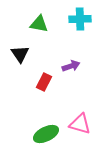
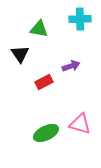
green triangle: moved 5 px down
red rectangle: rotated 36 degrees clockwise
green ellipse: moved 1 px up
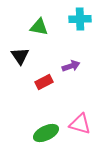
green triangle: moved 2 px up
black triangle: moved 2 px down
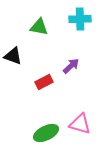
black triangle: moved 7 px left; rotated 36 degrees counterclockwise
purple arrow: rotated 24 degrees counterclockwise
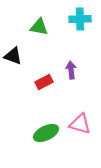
purple arrow: moved 4 px down; rotated 54 degrees counterclockwise
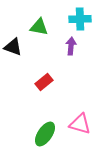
black triangle: moved 9 px up
purple arrow: moved 24 px up; rotated 12 degrees clockwise
red rectangle: rotated 12 degrees counterclockwise
green ellipse: moved 1 px left, 1 px down; rotated 30 degrees counterclockwise
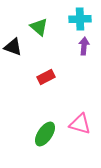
green triangle: rotated 30 degrees clockwise
purple arrow: moved 13 px right
red rectangle: moved 2 px right, 5 px up; rotated 12 degrees clockwise
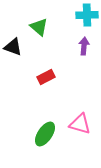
cyan cross: moved 7 px right, 4 px up
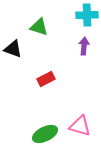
green triangle: rotated 24 degrees counterclockwise
black triangle: moved 2 px down
red rectangle: moved 2 px down
pink triangle: moved 2 px down
green ellipse: rotated 30 degrees clockwise
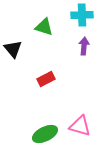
cyan cross: moved 5 px left
green triangle: moved 5 px right
black triangle: rotated 30 degrees clockwise
